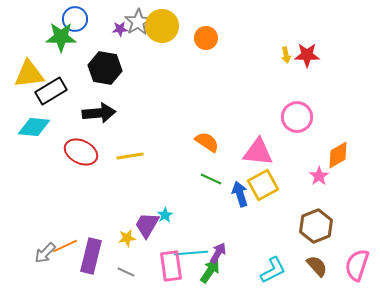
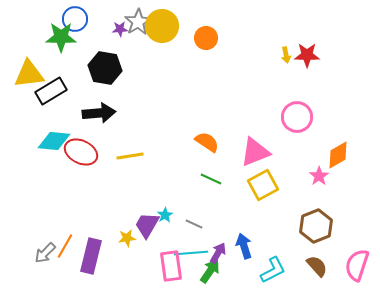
cyan diamond: moved 20 px right, 14 px down
pink triangle: moved 3 px left; rotated 28 degrees counterclockwise
blue arrow: moved 4 px right, 52 px down
orange line: rotated 35 degrees counterclockwise
gray line: moved 68 px right, 48 px up
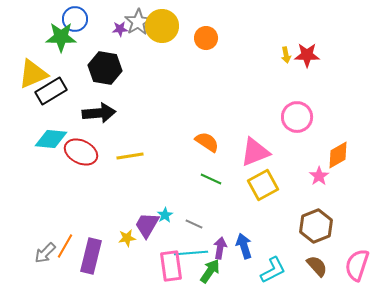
yellow triangle: moved 4 px right; rotated 16 degrees counterclockwise
cyan diamond: moved 3 px left, 2 px up
purple arrow: moved 2 px right, 5 px up; rotated 20 degrees counterclockwise
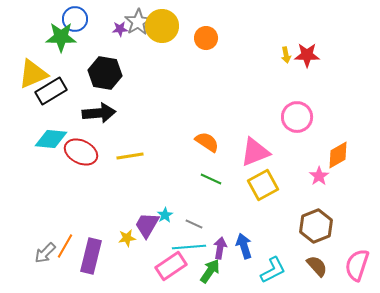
black hexagon: moved 5 px down
cyan line: moved 2 px left, 6 px up
pink rectangle: rotated 64 degrees clockwise
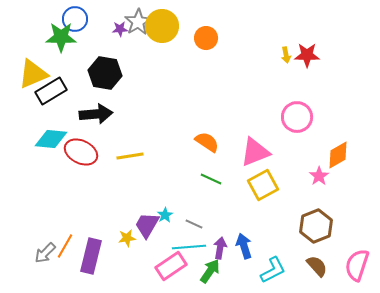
black arrow: moved 3 px left, 1 px down
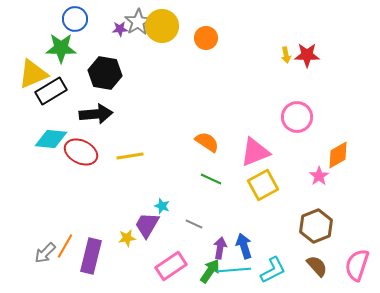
green star: moved 11 px down
cyan star: moved 3 px left, 9 px up; rotated 21 degrees counterclockwise
cyan line: moved 45 px right, 23 px down
